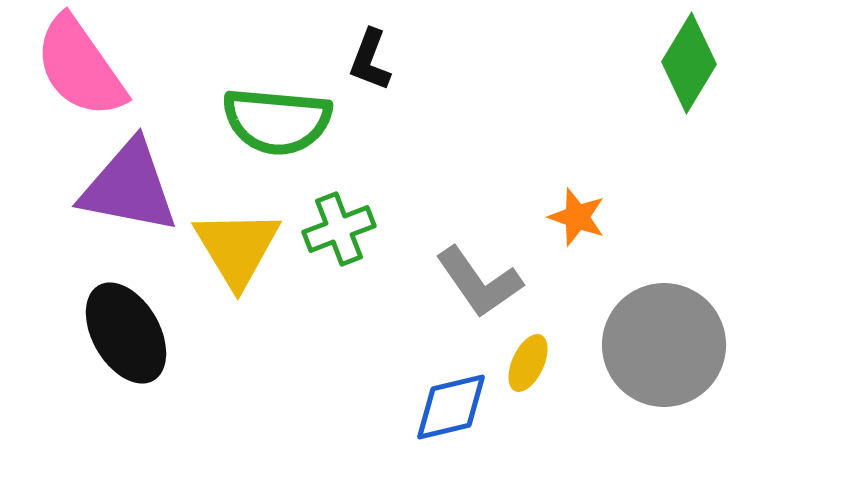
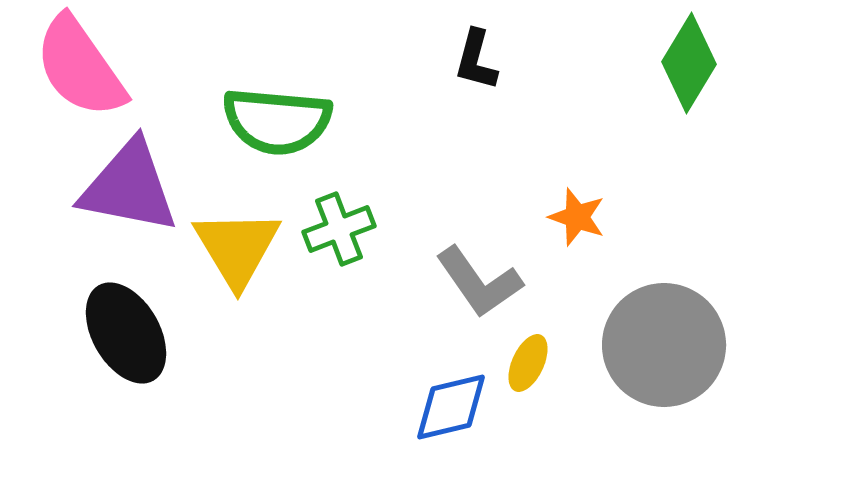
black L-shape: moved 106 px right; rotated 6 degrees counterclockwise
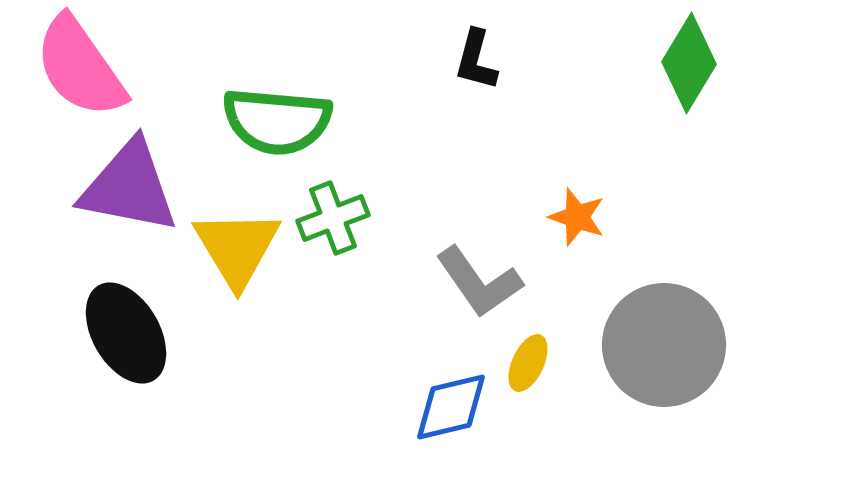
green cross: moved 6 px left, 11 px up
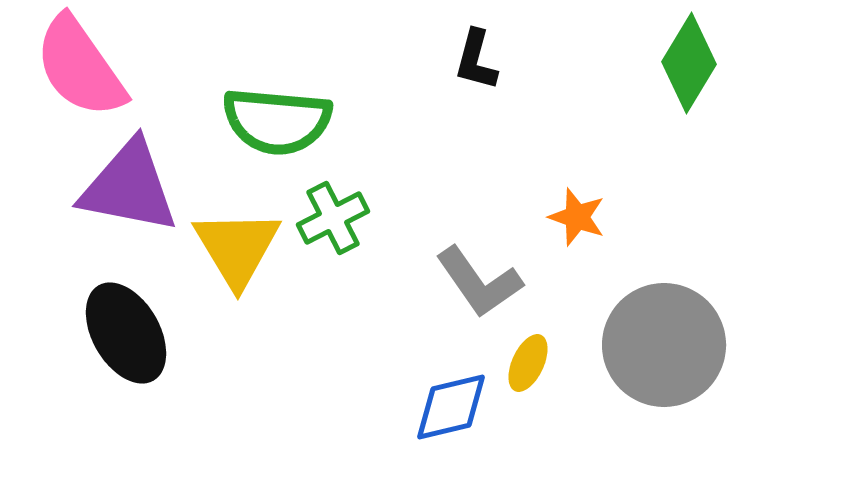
green cross: rotated 6 degrees counterclockwise
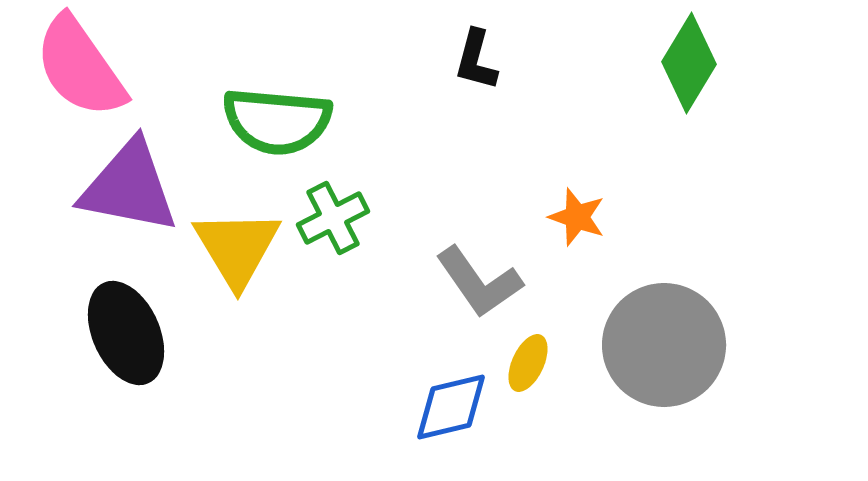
black ellipse: rotated 6 degrees clockwise
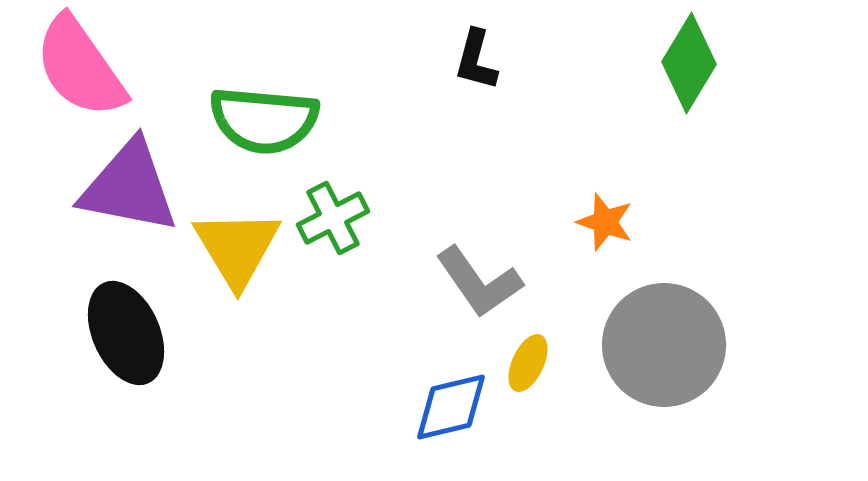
green semicircle: moved 13 px left, 1 px up
orange star: moved 28 px right, 5 px down
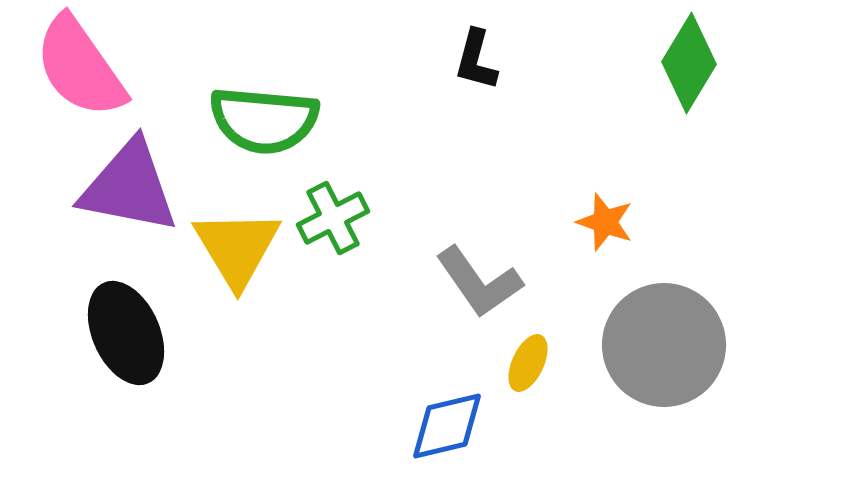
blue diamond: moved 4 px left, 19 px down
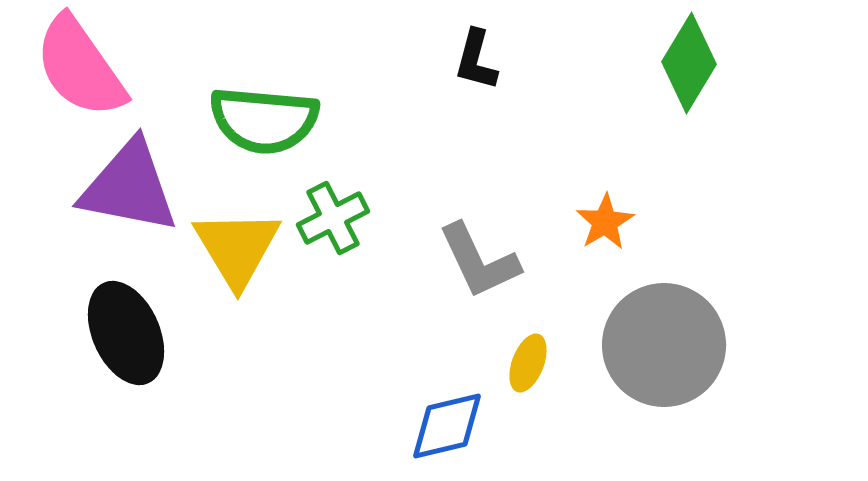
orange star: rotated 22 degrees clockwise
gray L-shape: moved 21 px up; rotated 10 degrees clockwise
yellow ellipse: rotated 4 degrees counterclockwise
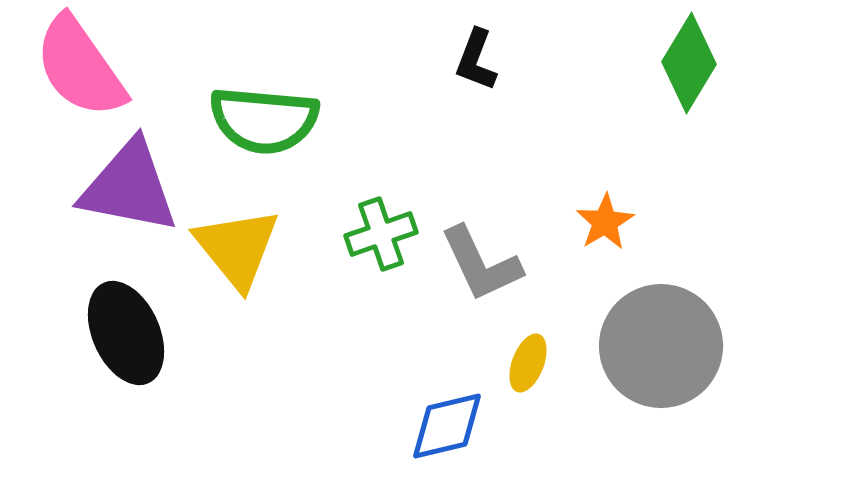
black L-shape: rotated 6 degrees clockwise
green cross: moved 48 px right, 16 px down; rotated 8 degrees clockwise
yellow triangle: rotated 8 degrees counterclockwise
gray L-shape: moved 2 px right, 3 px down
gray circle: moved 3 px left, 1 px down
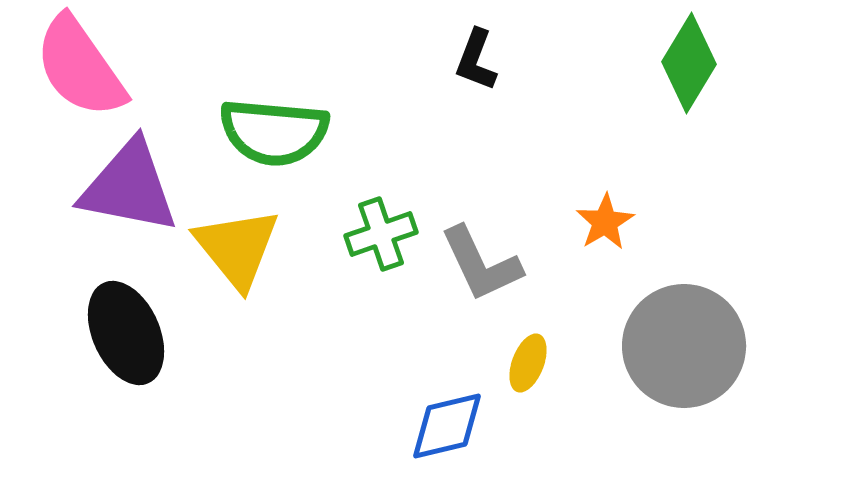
green semicircle: moved 10 px right, 12 px down
gray circle: moved 23 px right
